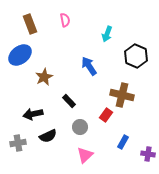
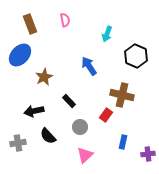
blue ellipse: rotated 10 degrees counterclockwise
black arrow: moved 1 px right, 3 px up
black semicircle: rotated 72 degrees clockwise
blue rectangle: rotated 16 degrees counterclockwise
purple cross: rotated 16 degrees counterclockwise
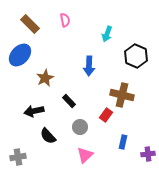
brown rectangle: rotated 24 degrees counterclockwise
blue arrow: rotated 144 degrees counterclockwise
brown star: moved 1 px right, 1 px down
gray cross: moved 14 px down
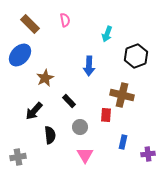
black hexagon: rotated 15 degrees clockwise
black arrow: rotated 36 degrees counterclockwise
red rectangle: rotated 32 degrees counterclockwise
black semicircle: moved 2 px right, 1 px up; rotated 144 degrees counterclockwise
pink triangle: rotated 18 degrees counterclockwise
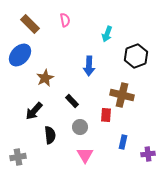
black rectangle: moved 3 px right
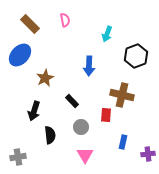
black arrow: rotated 24 degrees counterclockwise
gray circle: moved 1 px right
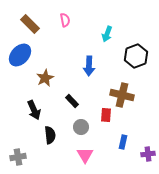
black arrow: moved 1 px up; rotated 42 degrees counterclockwise
